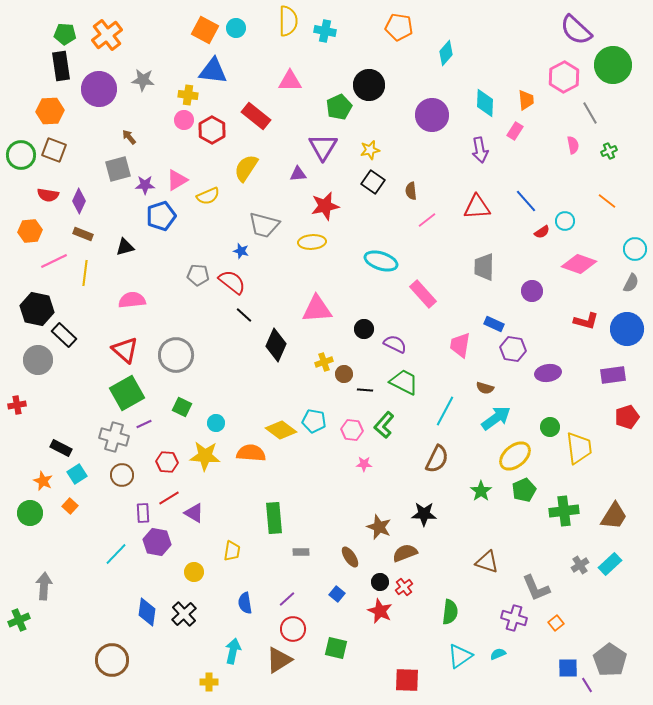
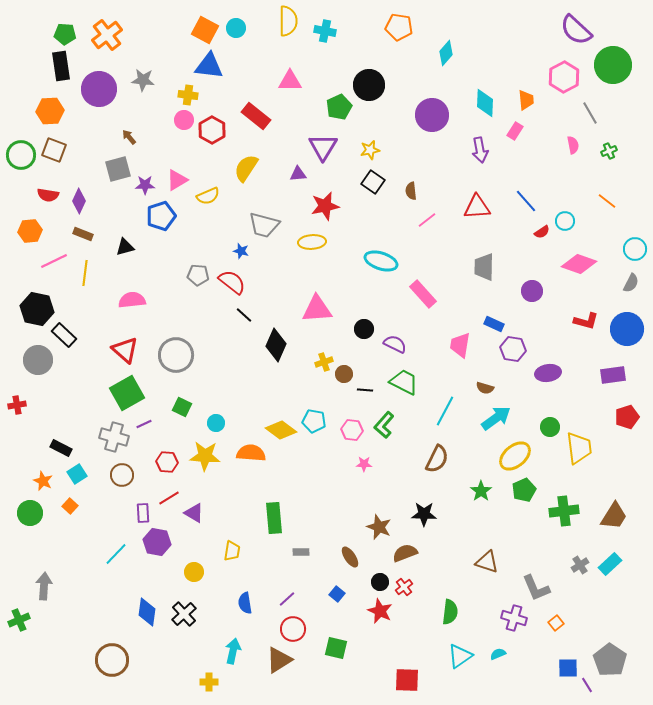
blue triangle at (213, 71): moved 4 px left, 5 px up
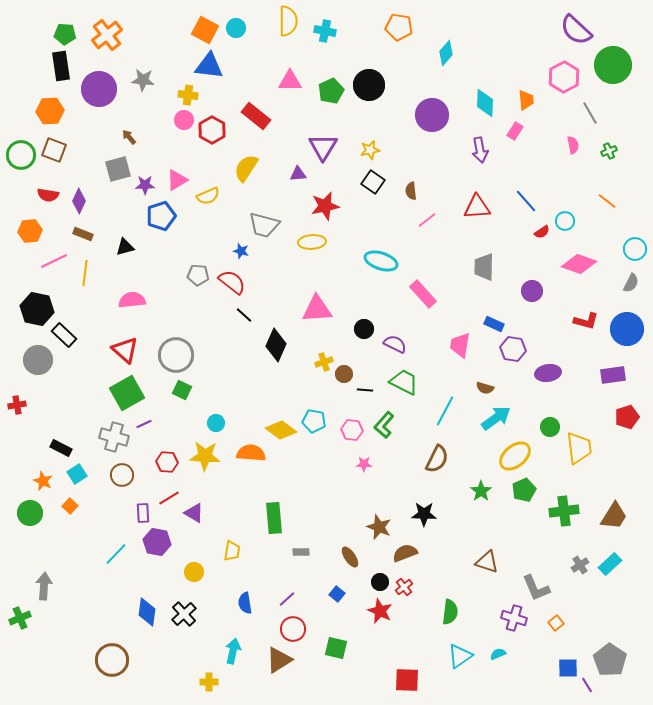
green pentagon at (339, 107): moved 8 px left, 16 px up
green square at (182, 407): moved 17 px up
green cross at (19, 620): moved 1 px right, 2 px up
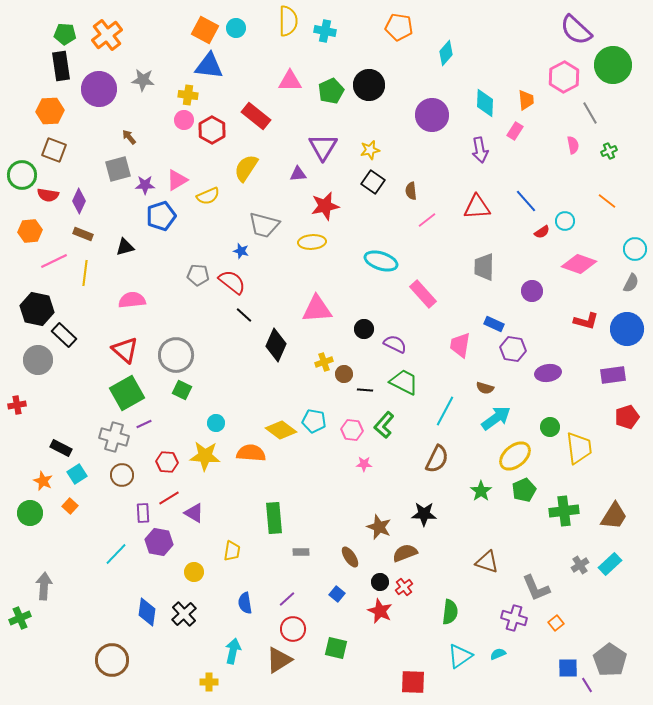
green circle at (21, 155): moved 1 px right, 20 px down
purple hexagon at (157, 542): moved 2 px right
red square at (407, 680): moved 6 px right, 2 px down
